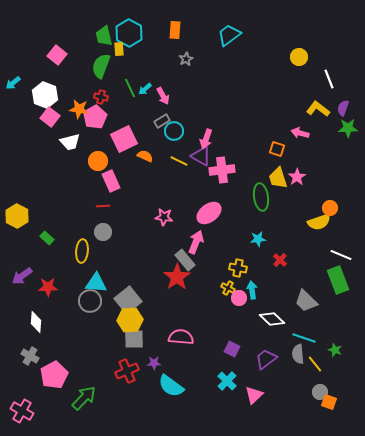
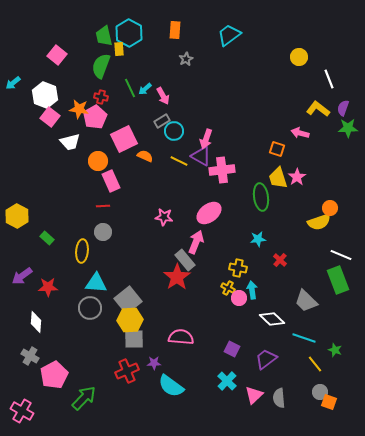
gray circle at (90, 301): moved 7 px down
gray semicircle at (298, 354): moved 19 px left, 44 px down
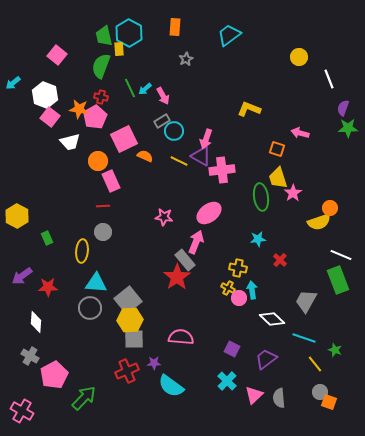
orange rectangle at (175, 30): moved 3 px up
yellow L-shape at (318, 109): moved 69 px left; rotated 15 degrees counterclockwise
pink star at (297, 177): moved 4 px left, 16 px down
green rectangle at (47, 238): rotated 24 degrees clockwise
gray trapezoid at (306, 301): rotated 75 degrees clockwise
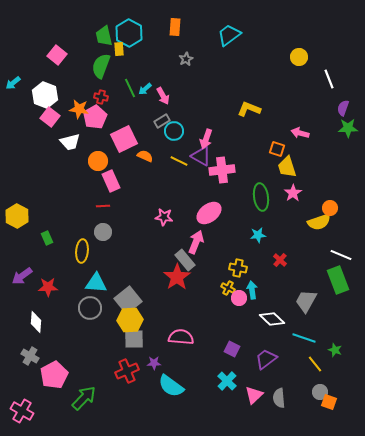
yellow trapezoid at (278, 178): moved 9 px right, 11 px up
cyan star at (258, 239): moved 4 px up
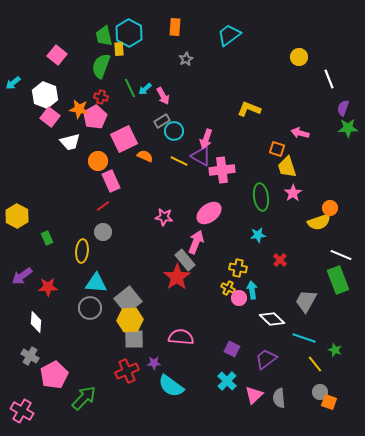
red line at (103, 206): rotated 32 degrees counterclockwise
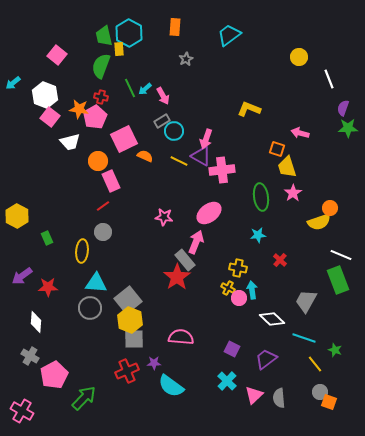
yellow hexagon at (130, 320): rotated 25 degrees clockwise
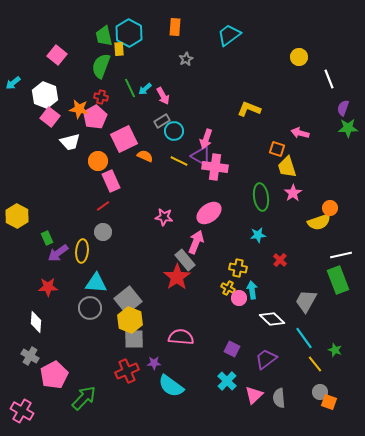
pink cross at (222, 170): moved 7 px left, 3 px up; rotated 15 degrees clockwise
white line at (341, 255): rotated 35 degrees counterclockwise
purple arrow at (22, 276): moved 36 px right, 23 px up
cyan line at (304, 338): rotated 35 degrees clockwise
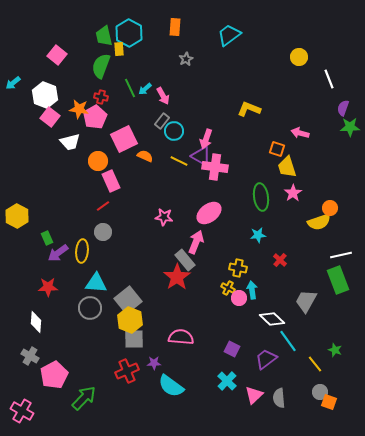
gray rectangle at (162, 121): rotated 21 degrees counterclockwise
green star at (348, 128): moved 2 px right, 1 px up
cyan line at (304, 338): moved 16 px left, 3 px down
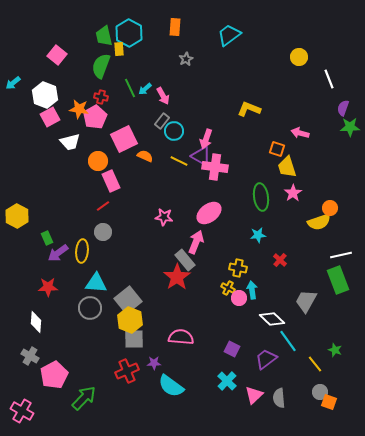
pink square at (50, 117): rotated 24 degrees clockwise
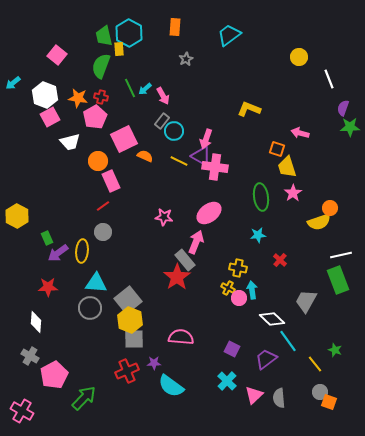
orange star at (79, 109): moved 1 px left, 11 px up
